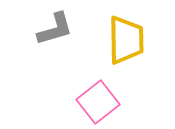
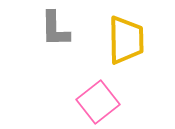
gray L-shape: rotated 105 degrees clockwise
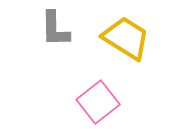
yellow trapezoid: moved 2 px up; rotated 57 degrees counterclockwise
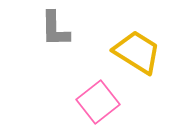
yellow trapezoid: moved 11 px right, 14 px down
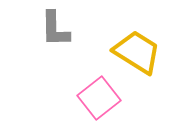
pink square: moved 1 px right, 4 px up
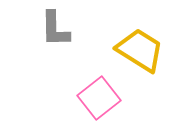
yellow trapezoid: moved 3 px right, 2 px up
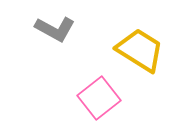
gray L-shape: rotated 60 degrees counterclockwise
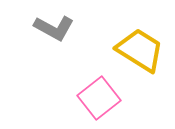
gray L-shape: moved 1 px left, 1 px up
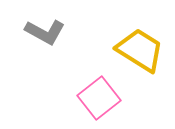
gray L-shape: moved 9 px left, 4 px down
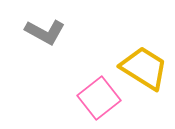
yellow trapezoid: moved 4 px right, 18 px down
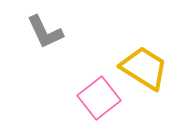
gray L-shape: rotated 36 degrees clockwise
